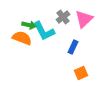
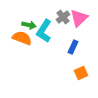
pink triangle: moved 5 px left, 1 px up
cyan L-shape: rotated 60 degrees clockwise
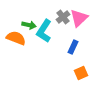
orange semicircle: moved 6 px left
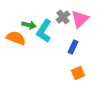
pink triangle: moved 1 px right, 1 px down
orange square: moved 3 px left
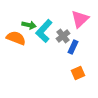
gray cross: moved 19 px down
cyan L-shape: rotated 10 degrees clockwise
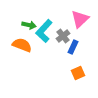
orange semicircle: moved 6 px right, 7 px down
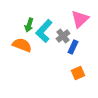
green arrow: rotated 96 degrees clockwise
